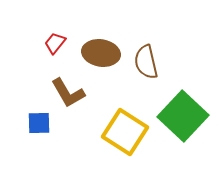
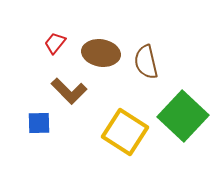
brown L-shape: moved 1 px right, 2 px up; rotated 15 degrees counterclockwise
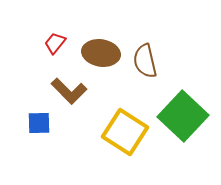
brown semicircle: moved 1 px left, 1 px up
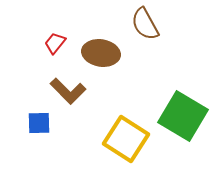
brown semicircle: moved 37 px up; rotated 16 degrees counterclockwise
brown L-shape: moved 1 px left
green square: rotated 12 degrees counterclockwise
yellow square: moved 1 px right, 7 px down
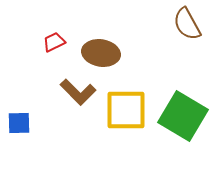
brown semicircle: moved 42 px right
red trapezoid: moved 1 px left, 1 px up; rotated 25 degrees clockwise
brown L-shape: moved 10 px right, 1 px down
blue square: moved 20 px left
yellow square: moved 29 px up; rotated 33 degrees counterclockwise
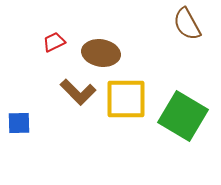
yellow square: moved 11 px up
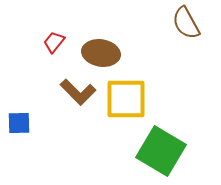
brown semicircle: moved 1 px left, 1 px up
red trapezoid: rotated 25 degrees counterclockwise
green square: moved 22 px left, 35 px down
